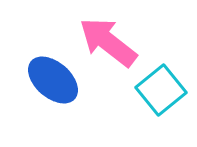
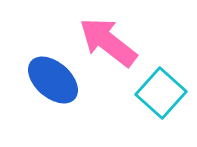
cyan square: moved 3 px down; rotated 9 degrees counterclockwise
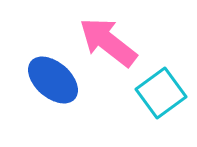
cyan square: rotated 12 degrees clockwise
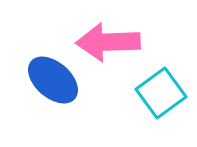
pink arrow: rotated 40 degrees counterclockwise
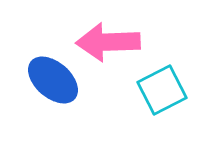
cyan square: moved 1 px right, 3 px up; rotated 9 degrees clockwise
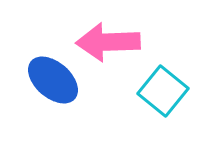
cyan square: moved 1 px right, 1 px down; rotated 24 degrees counterclockwise
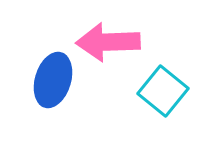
blue ellipse: rotated 66 degrees clockwise
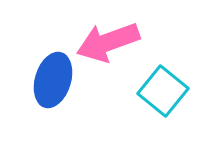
pink arrow: rotated 18 degrees counterclockwise
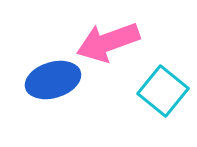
blue ellipse: rotated 56 degrees clockwise
